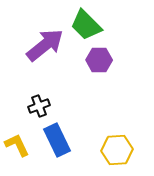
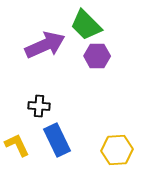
purple arrow: rotated 15 degrees clockwise
purple hexagon: moved 2 px left, 4 px up
black cross: rotated 25 degrees clockwise
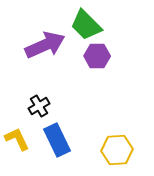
black cross: rotated 35 degrees counterclockwise
yellow L-shape: moved 6 px up
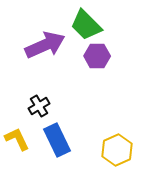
yellow hexagon: rotated 20 degrees counterclockwise
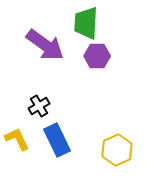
green trapezoid: moved 2 px up; rotated 48 degrees clockwise
purple arrow: rotated 60 degrees clockwise
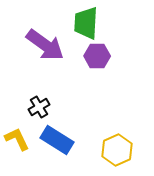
black cross: moved 1 px down
blue rectangle: rotated 32 degrees counterclockwise
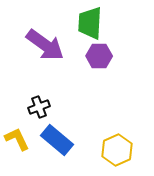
green trapezoid: moved 4 px right
purple hexagon: moved 2 px right
black cross: rotated 10 degrees clockwise
blue rectangle: rotated 8 degrees clockwise
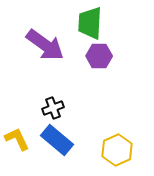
black cross: moved 14 px right, 1 px down
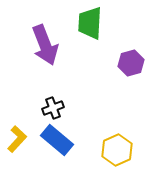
purple arrow: rotated 33 degrees clockwise
purple hexagon: moved 32 px right, 7 px down; rotated 15 degrees counterclockwise
yellow L-shape: rotated 68 degrees clockwise
